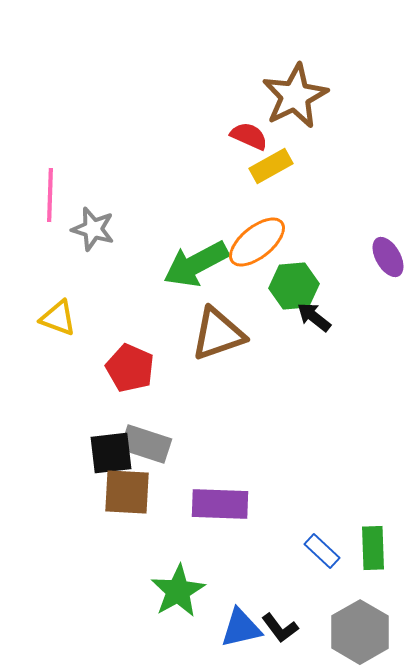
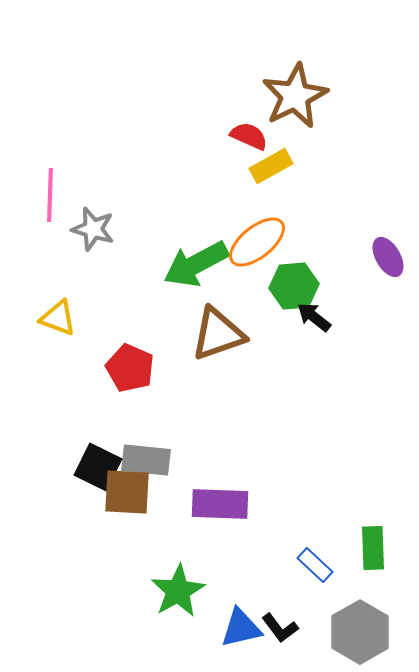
gray rectangle: moved 16 px down; rotated 12 degrees counterclockwise
black square: moved 13 px left, 14 px down; rotated 33 degrees clockwise
blue rectangle: moved 7 px left, 14 px down
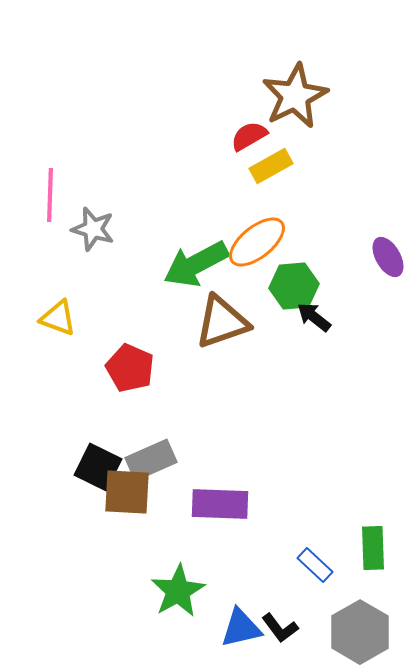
red semicircle: rotated 54 degrees counterclockwise
brown triangle: moved 4 px right, 12 px up
gray rectangle: moved 5 px right; rotated 30 degrees counterclockwise
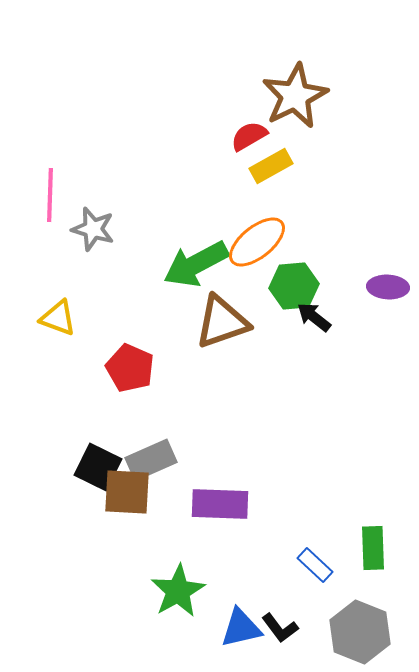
purple ellipse: moved 30 px down; rotated 57 degrees counterclockwise
gray hexagon: rotated 8 degrees counterclockwise
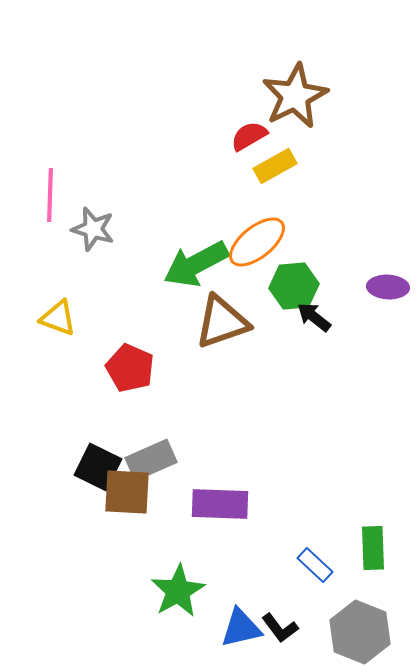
yellow rectangle: moved 4 px right
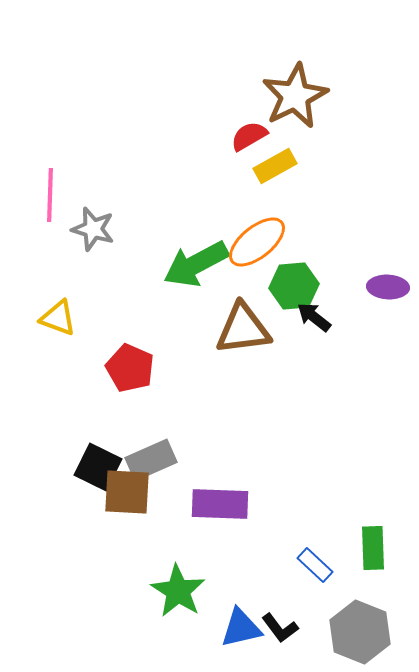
brown triangle: moved 21 px right, 7 px down; rotated 12 degrees clockwise
green star: rotated 10 degrees counterclockwise
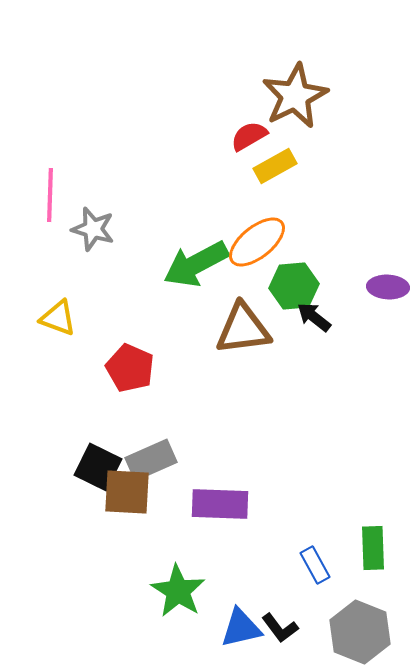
blue rectangle: rotated 18 degrees clockwise
